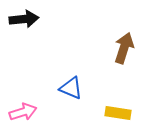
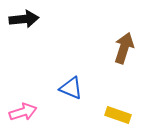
yellow rectangle: moved 2 px down; rotated 10 degrees clockwise
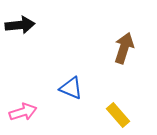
black arrow: moved 4 px left, 6 px down
yellow rectangle: rotated 30 degrees clockwise
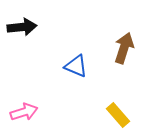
black arrow: moved 2 px right, 2 px down
blue triangle: moved 5 px right, 22 px up
pink arrow: moved 1 px right
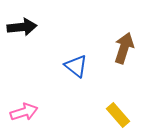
blue triangle: rotated 15 degrees clockwise
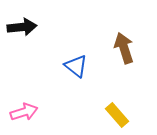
brown arrow: rotated 36 degrees counterclockwise
yellow rectangle: moved 1 px left
